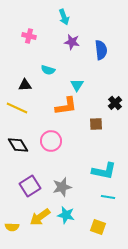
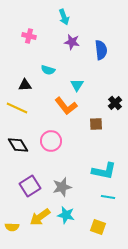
orange L-shape: rotated 60 degrees clockwise
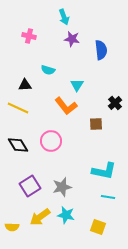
purple star: moved 3 px up
yellow line: moved 1 px right
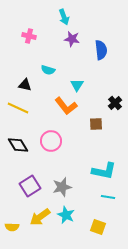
black triangle: rotated 16 degrees clockwise
cyan star: rotated 12 degrees clockwise
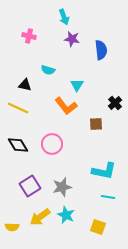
pink circle: moved 1 px right, 3 px down
